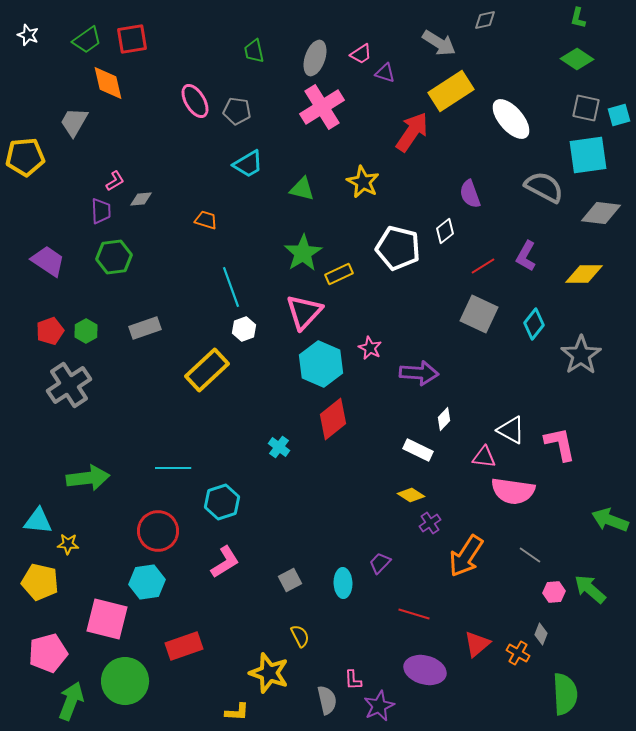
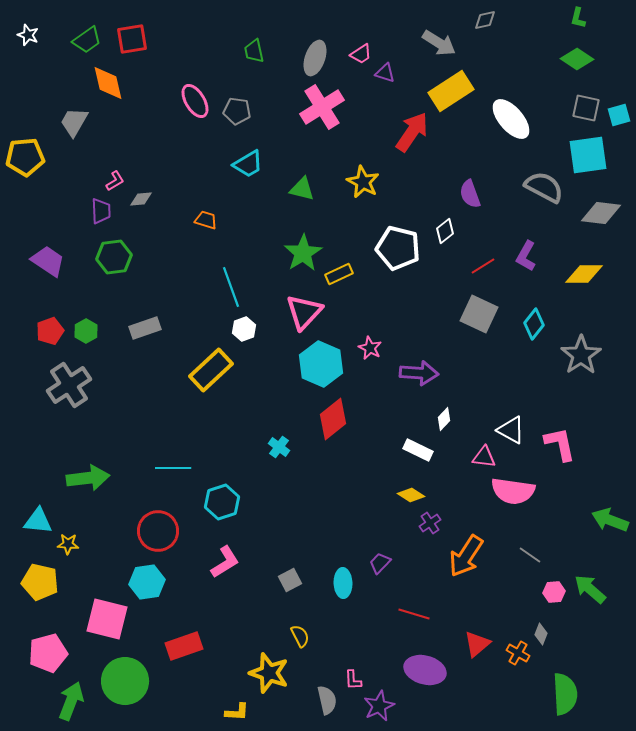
yellow rectangle at (207, 370): moved 4 px right
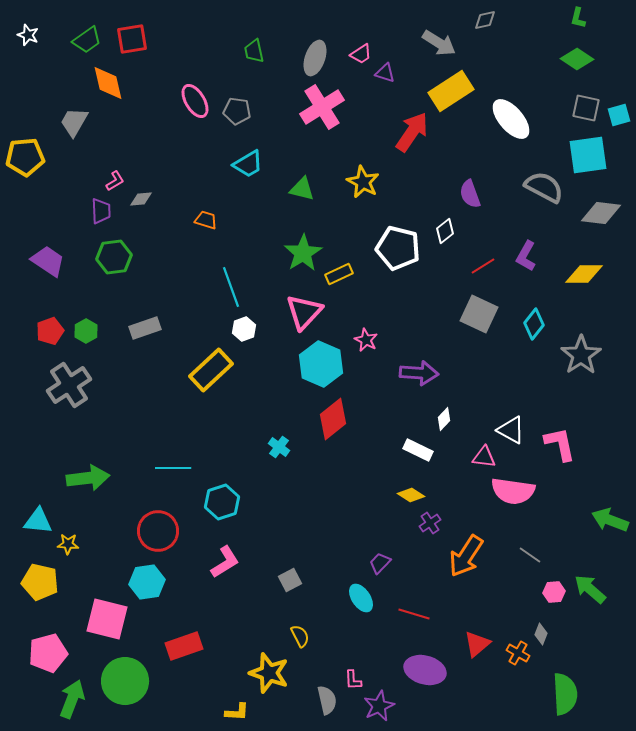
pink star at (370, 348): moved 4 px left, 8 px up
cyan ellipse at (343, 583): moved 18 px right, 15 px down; rotated 32 degrees counterclockwise
green arrow at (71, 701): moved 1 px right, 2 px up
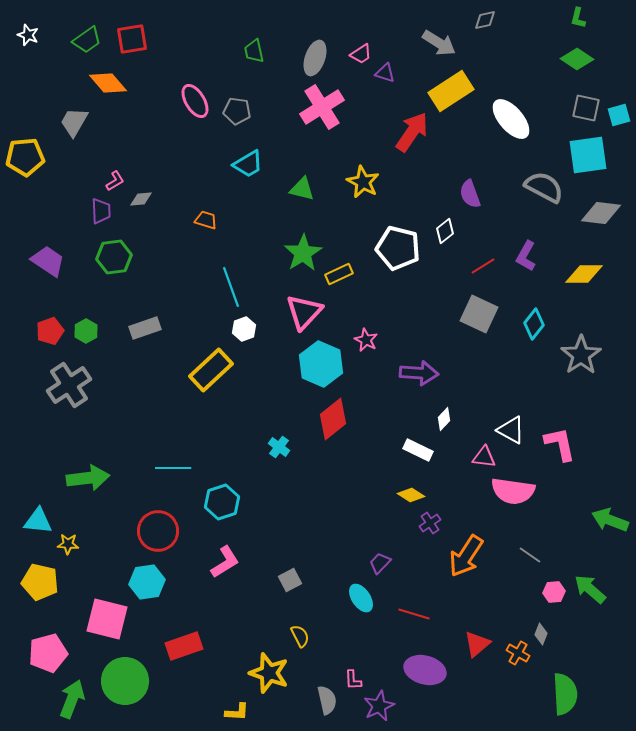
orange diamond at (108, 83): rotated 27 degrees counterclockwise
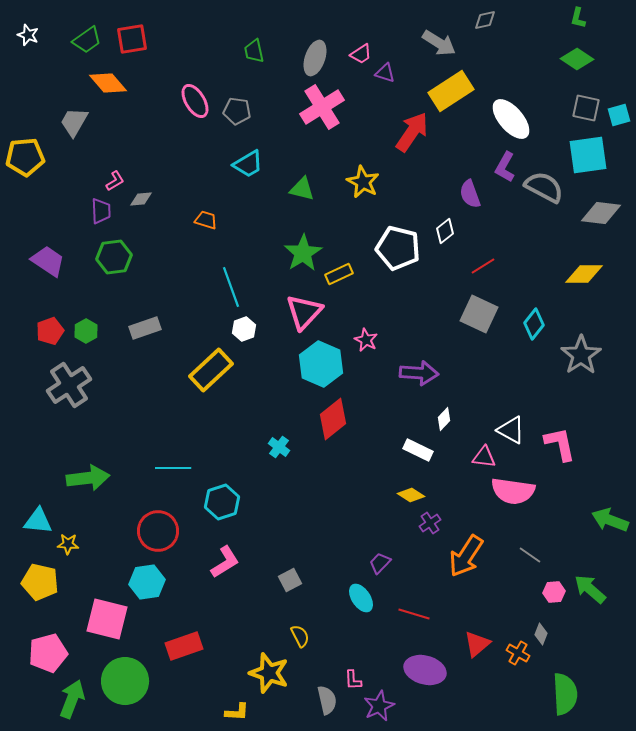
purple L-shape at (526, 256): moved 21 px left, 89 px up
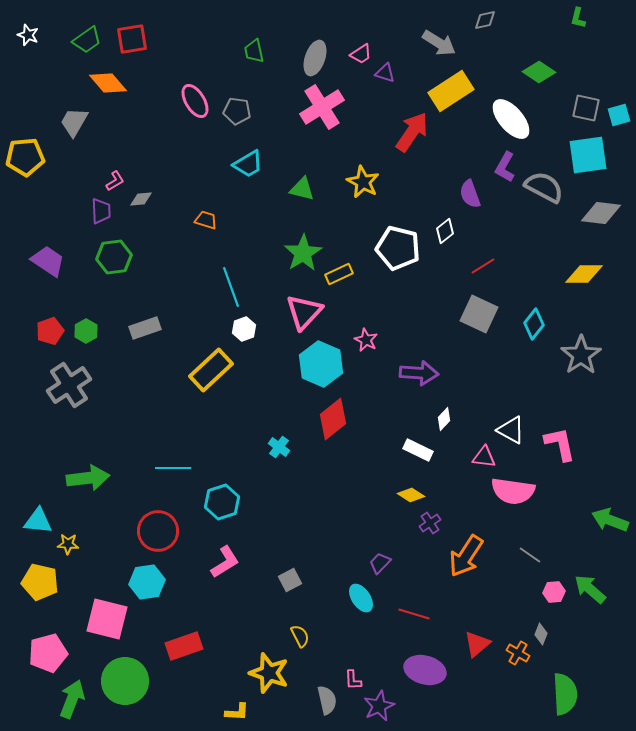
green diamond at (577, 59): moved 38 px left, 13 px down
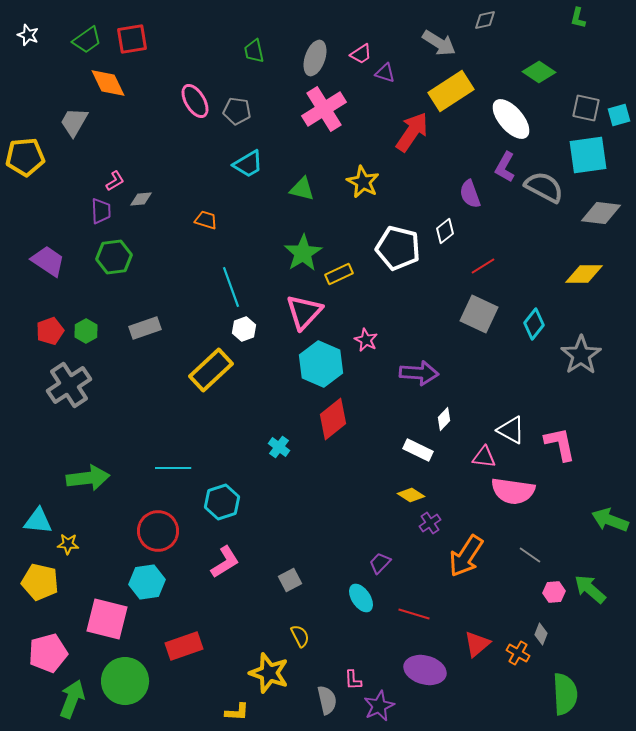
orange diamond at (108, 83): rotated 15 degrees clockwise
pink cross at (322, 107): moved 2 px right, 2 px down
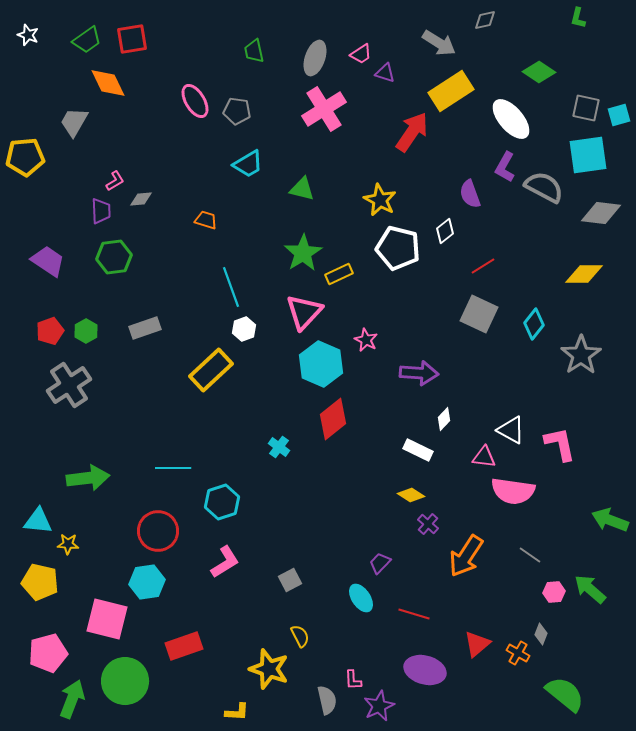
yellow star at (363, 182): moved 17 px right, 18 px down
purple cross at (430, 523): moved 2 px left, 1 px down; rotated 15 degrees counterclockwise
yellow star at (269, 673): moved 4 px up
green semicircle at (565, 694): rotated 48 degrees counterclockwise
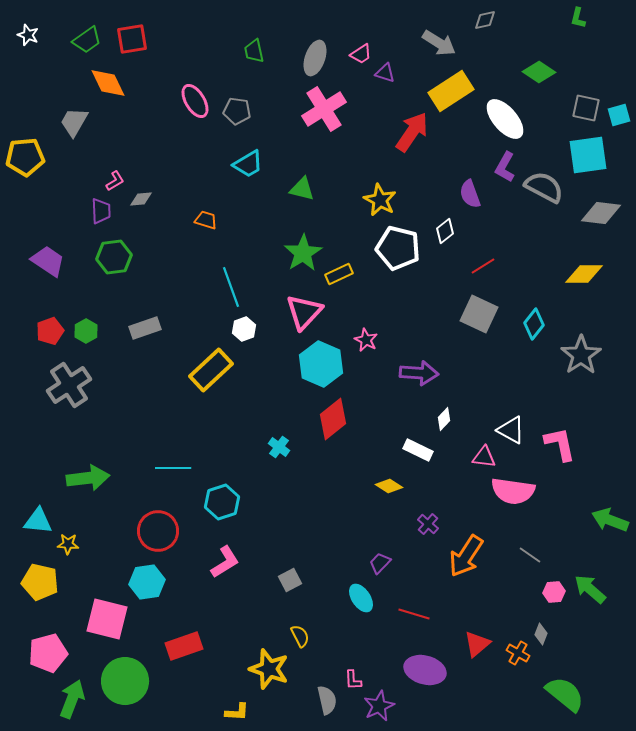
white ellipse at (511, 119): moved 6 px left
yellow diamond at (411, 495): moved 22 px left, 9 px up
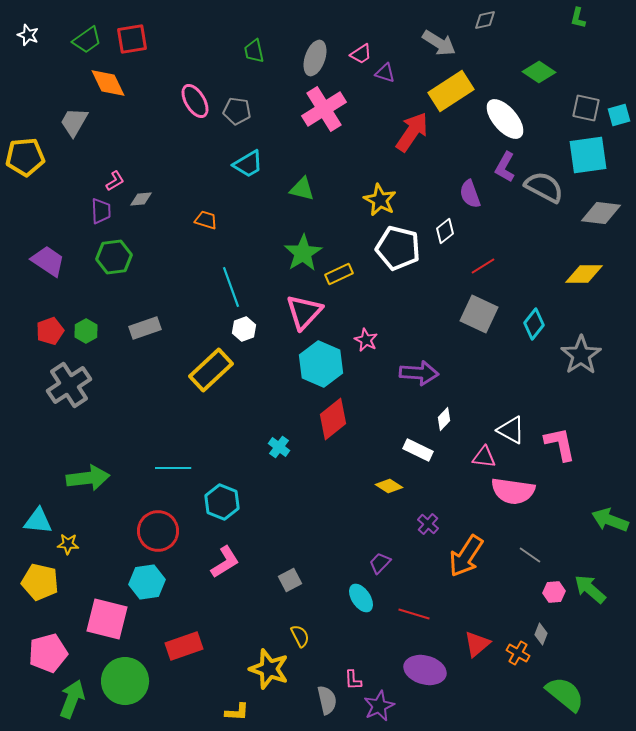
cyan hexagon at (222, 502): rotated 20 degrees counterclockwise
